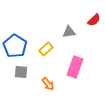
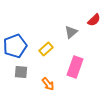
gray triangle: moved 2 px right; rotated 32 degrees counterclockwise
blue pentagon: rotated 20 degrees clockwise
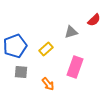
gray triangle: rotated 24 degrees clockwise
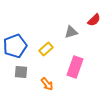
orange arrow: moved 1 px left
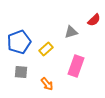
blue pentagon: moved 4 px right, 4 px up
pink rectangle: moved 1 px right, 1 px up
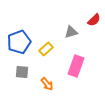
gray square: moved 1 px right
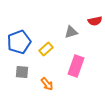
red semicircle: moved 1 px right, 1 px down; rotated 32 degrees clockwise
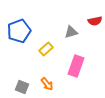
blue pentagon: moved 11 px up
gray square: moved 15 px down; rotated 16 degrees clockwise
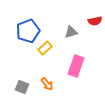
blue pentagon: moved 9 px right
yellow rectangle: moved 1 px left, 1 px up
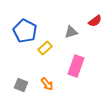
red semicircle: rotated 24 degrees counterclockwise
blue pentagon: moved 3 px left; rotated 25 degrees counterclockwise
gray square: moved 1 px left, 2 px up
